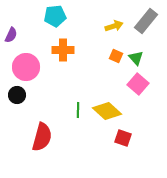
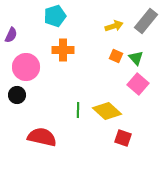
cyan pentagon: rotated 10 degrees counterclockwise
red semicircle: rotated 92 degrees counterclockwise
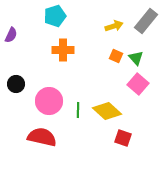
pink circle: moved 23 px right, 34 px down
black circle: moved 1 px left, 11 px up
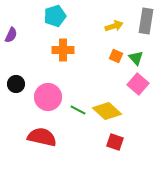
gray rectangle: rotated 30 degrees counterclockwise
pink circle: moved 1 px left, 4 px up
green line: rotated 63 degrees counterclockwise
red square: moved 8 px left, 4 px down
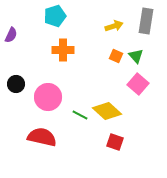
green triangle: moved 2 px up
green line: moved 2 px right, 5 px down
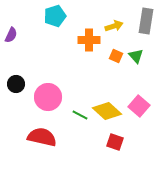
orange cross: moved 26 px right, 10 px up
pink square: moved 1 px right, 22 px down
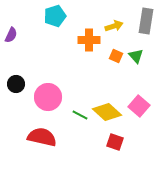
yellow diamond: moved 1 px down
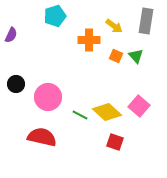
yellow arrow: rotated 54 degrees clockwise
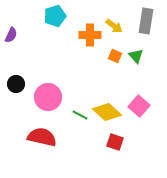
orange cross: moved 1 px right, 5 px up
orange square: moved 1 px left
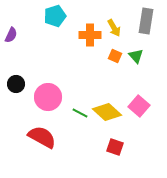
yellow arrow: moved 2 px down; rotated 24 degrees clockwise
green line: moved 2 px up
red semicircle: rotated 16 degrees clockwise
red square: moved 5 px down
